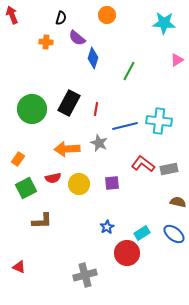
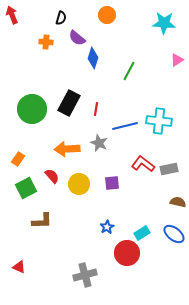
red semicircle: moved 1 px left, 2 px up; rotated 119 degrees counterclockwise
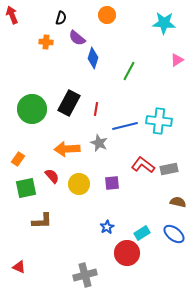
red L-shape: moved 1 px down
green square: rotated 15 degrees clockwise
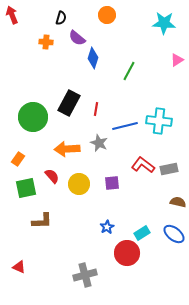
green circle: moved 1 px right, 8 px down
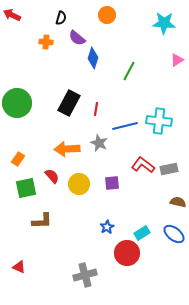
red arrow: rotated 42 degrees counterclockwise
green circle: moved 16 px left, 14 px up
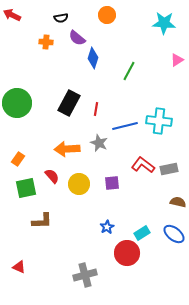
black semicircle: rotated 64 degrees clockwise
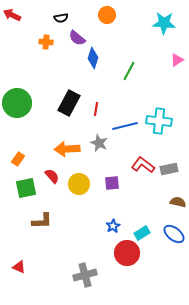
blue star: moved 6 px right, 1 px up
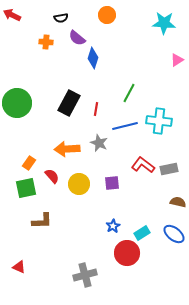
green line: moved 22 px down
orange rectangle: moved 11 px right, 4 px down
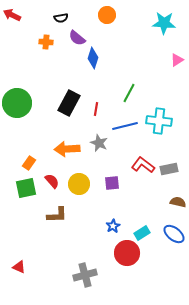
red semicircle: moved 5 px down
brown L-shape: moved 15 px right, 6 px up
